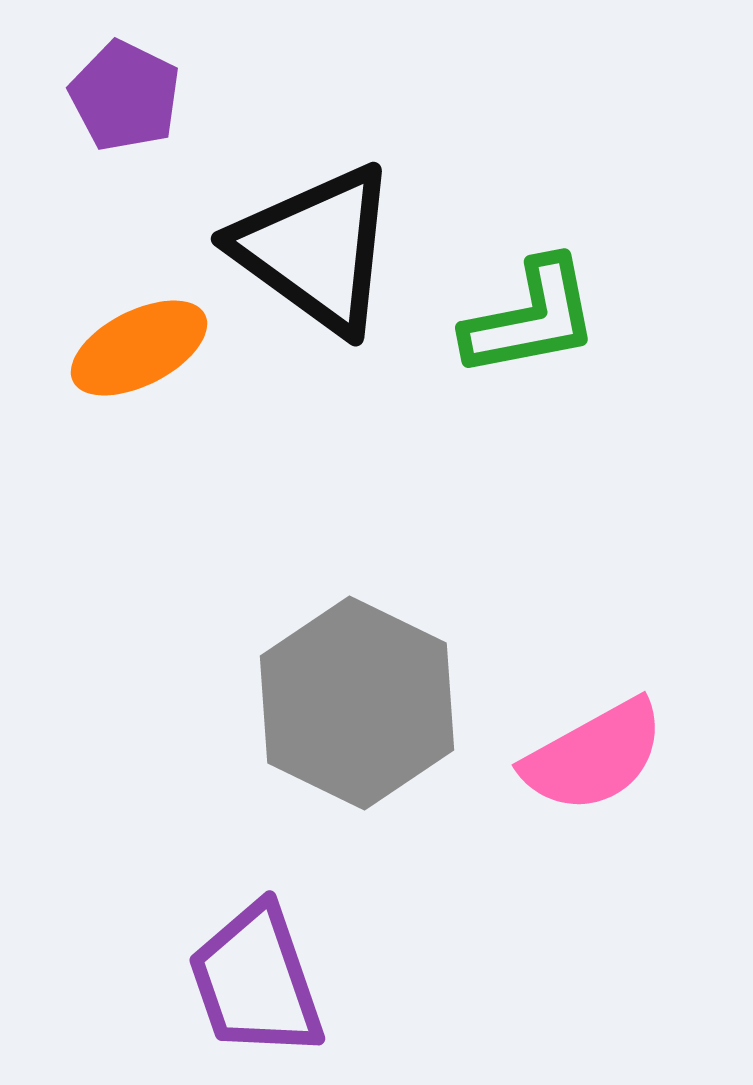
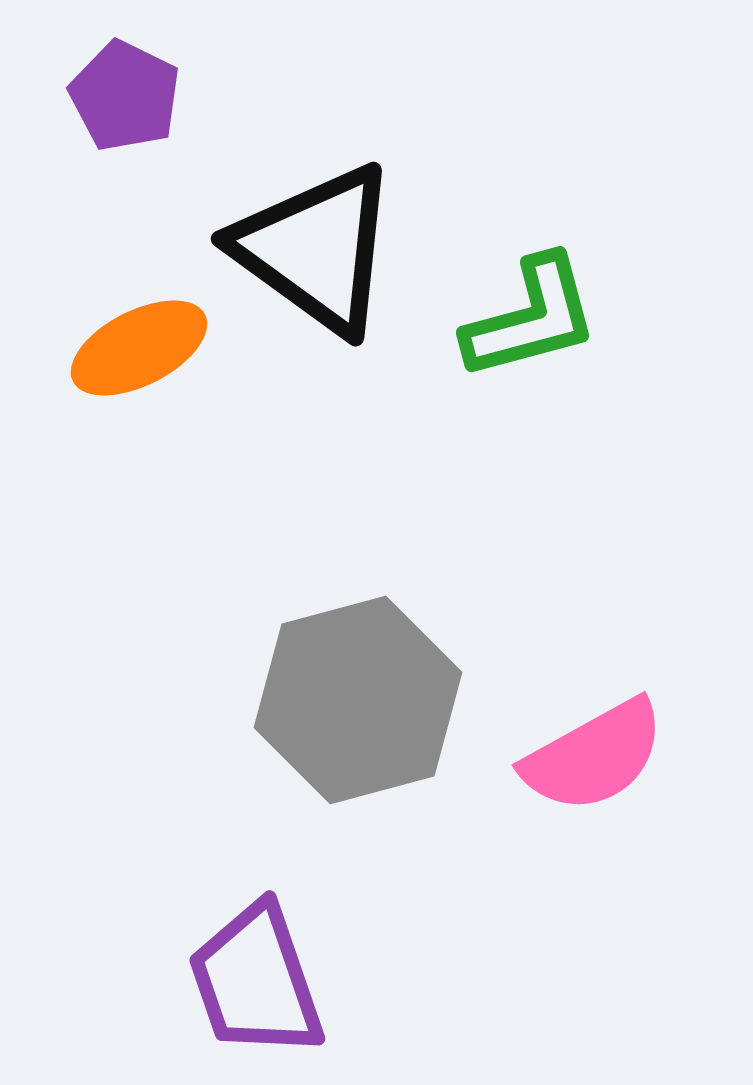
green L-shape: rotated 4 degrees counterclockwise
gray hexagon: moved 1 px right, 3 px up; rotated 19 degrees clockwise
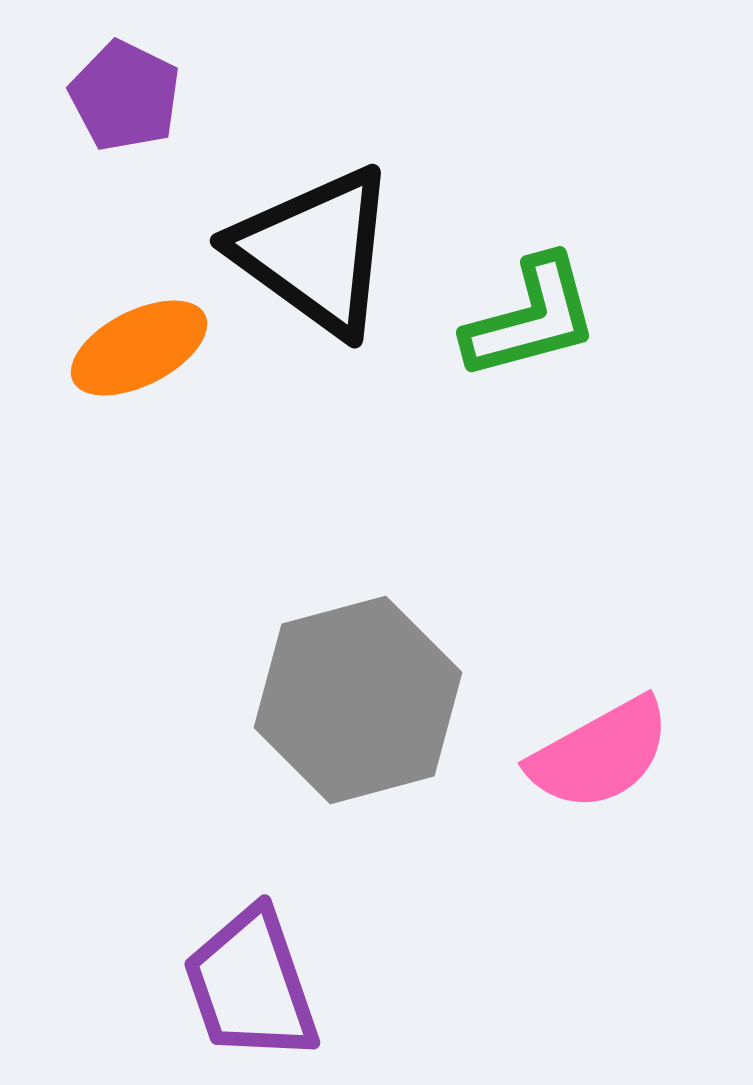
black triangle: moved 1 px left, 2 px down
pink semicircle: moved 6 px right, 2 px up
purple trapezoid: moved 5 px left, 4 px down
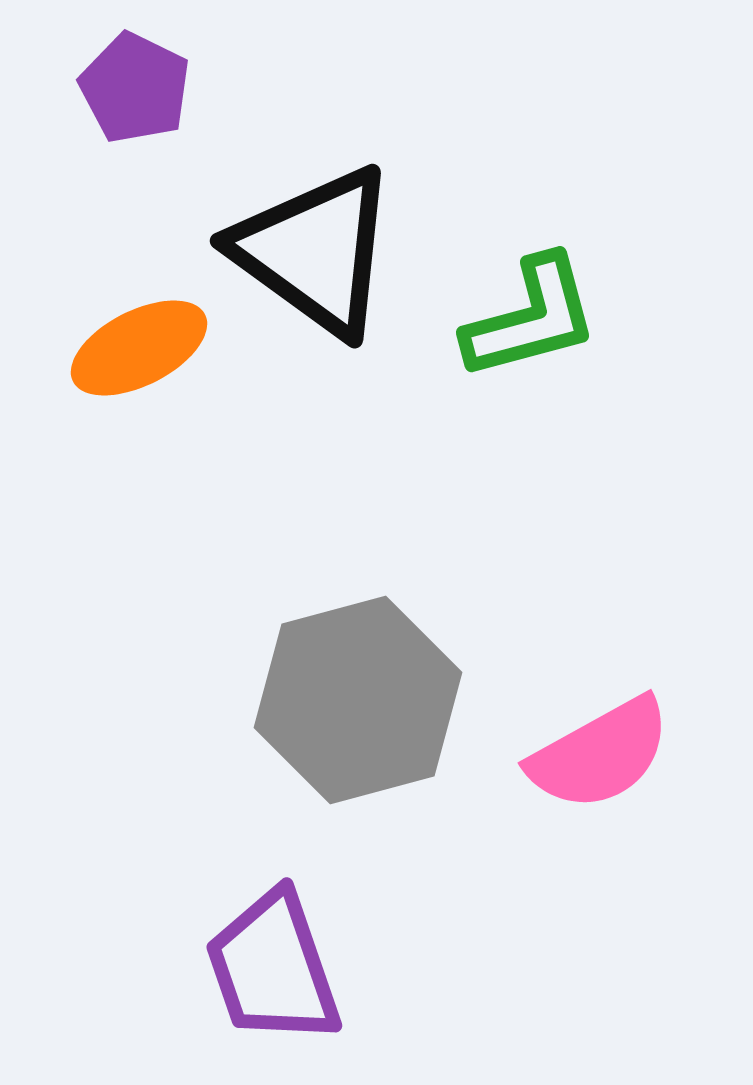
purple pentagon: moved 10 px right, 8 px up
purple trapezoid: moved 22 px right, 17 px up
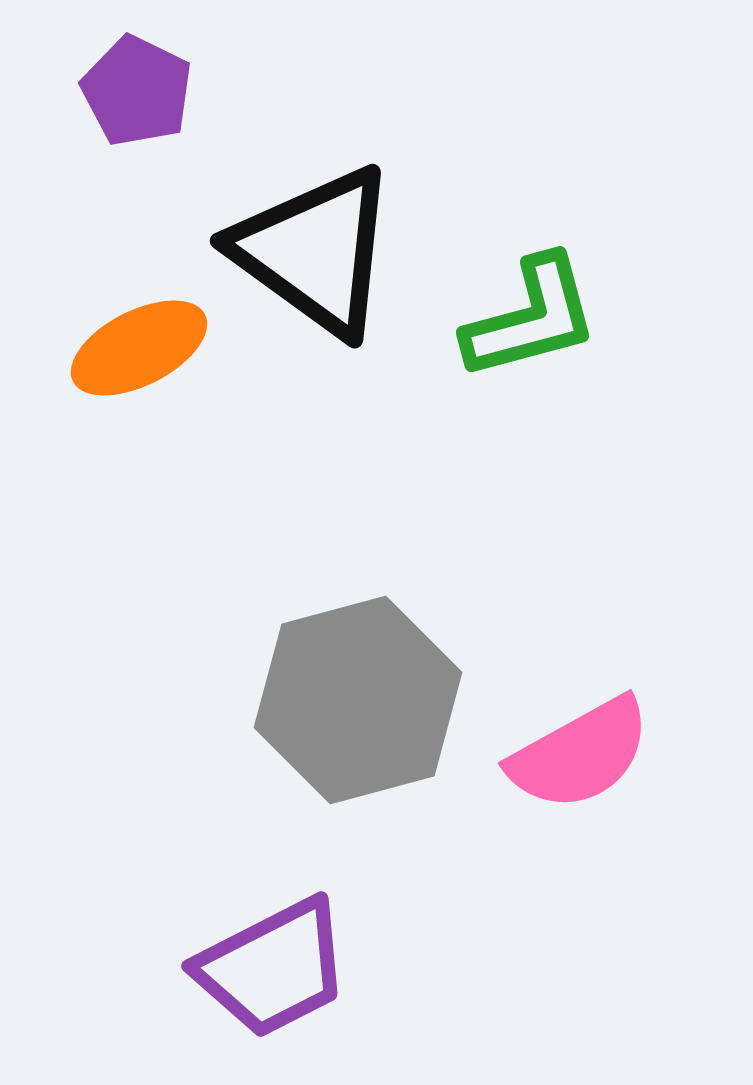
purple pentagon: moved 2 px right, 3 px down
pink semicircle: moved 20 px left
purple trapezoid: rotated 98 degrees counterclockwise
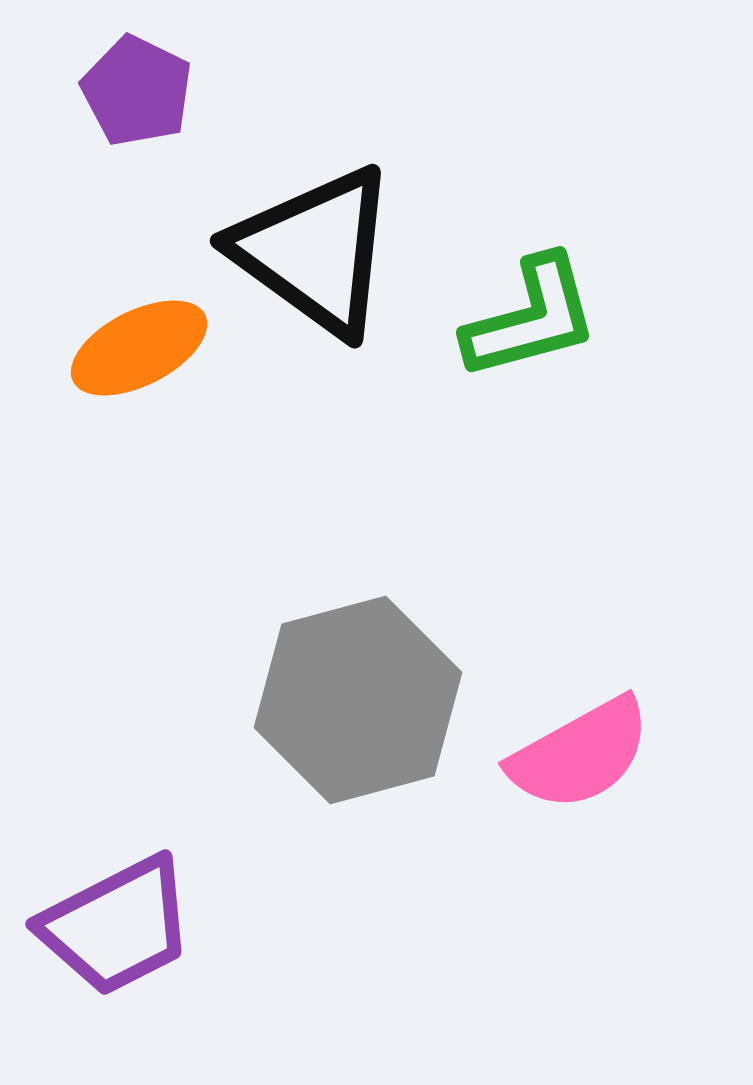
purple trapezoid: moved 156 px left, 42 px up
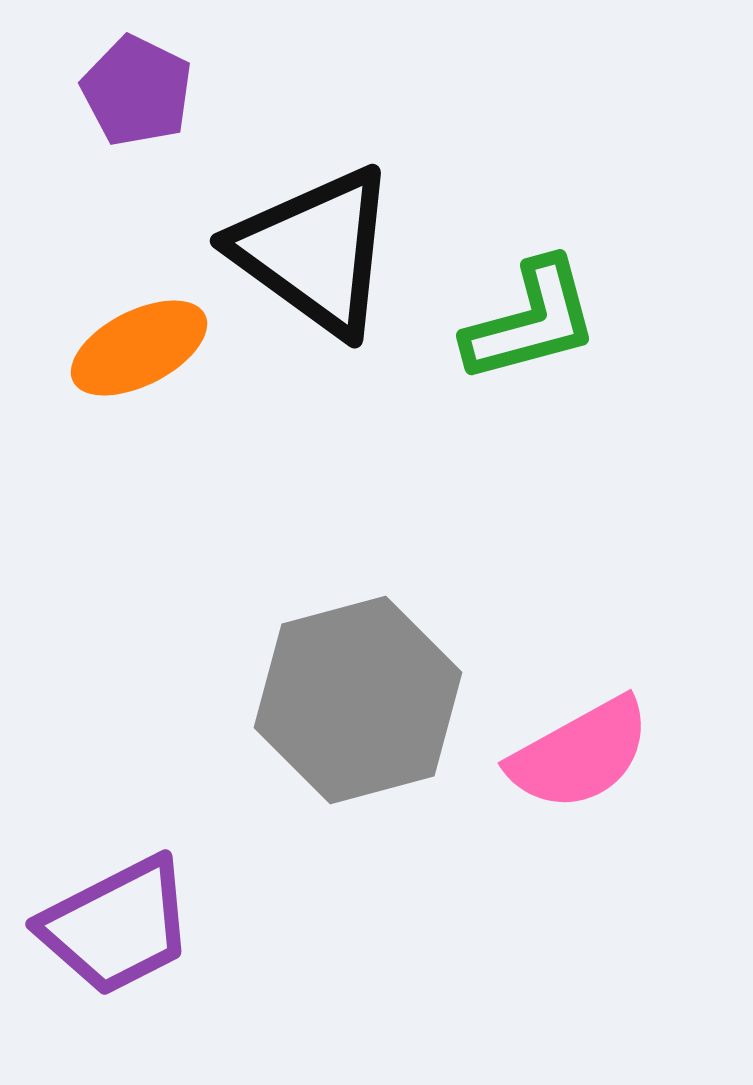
green L-shape: moved 3 px down
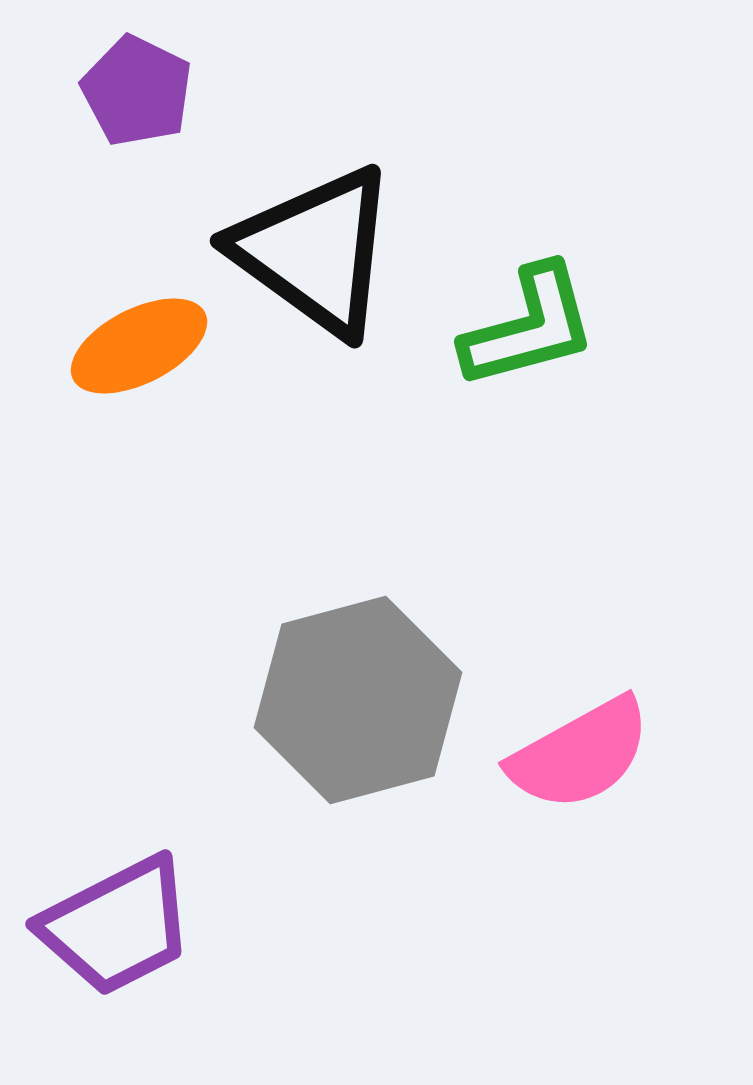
green L-shape: moved 2 px left, 6 px down
orange ellipse: moved 2 px up
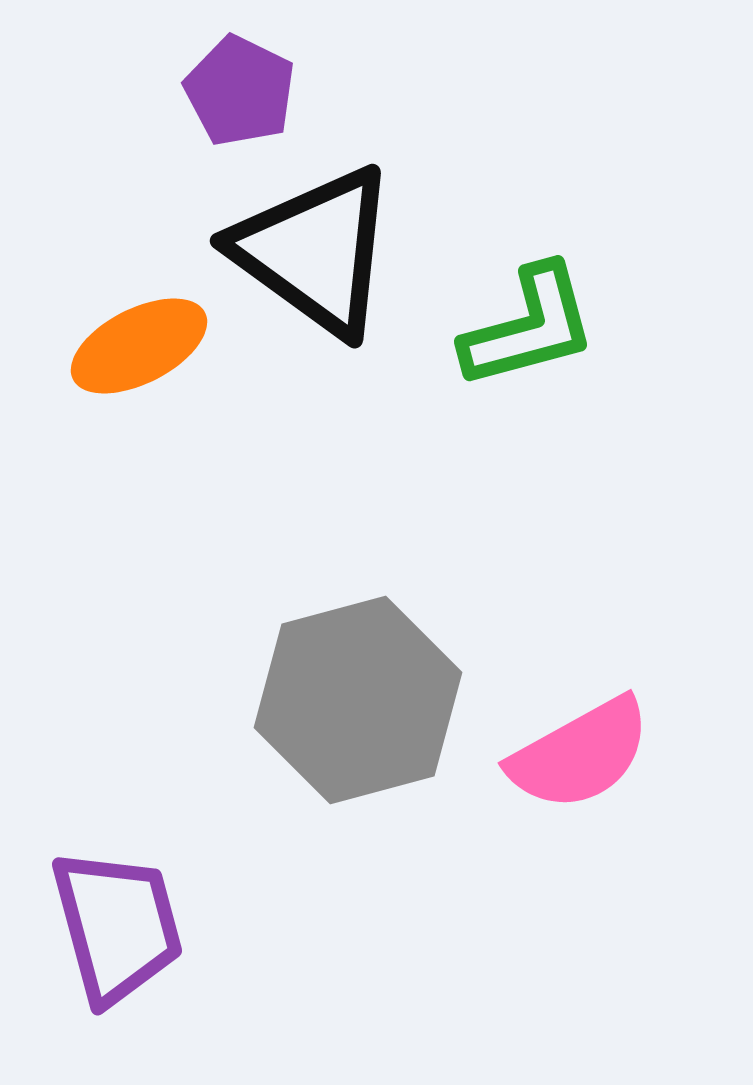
purple pentagon: moved 103 px right
purple trapezoid: rotated 78 degrees counterclockwise
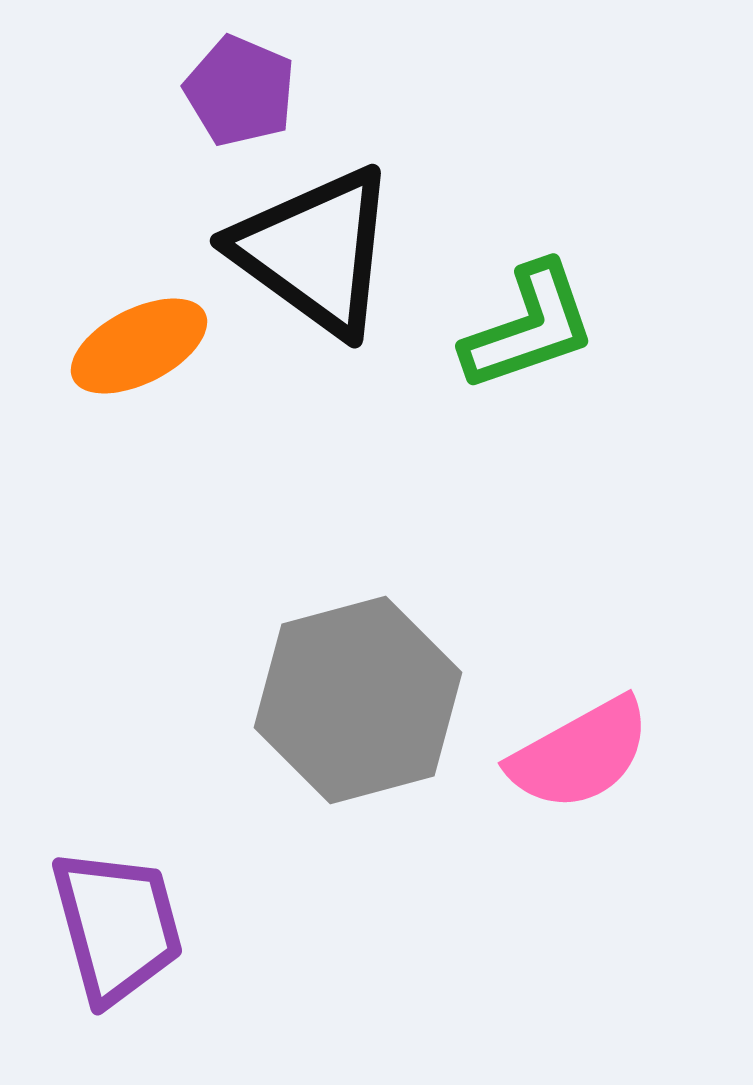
purple pentagon: rotated 3 degrees counterclockwise
green L-shape: rotated 4 degrees counterclockwise
